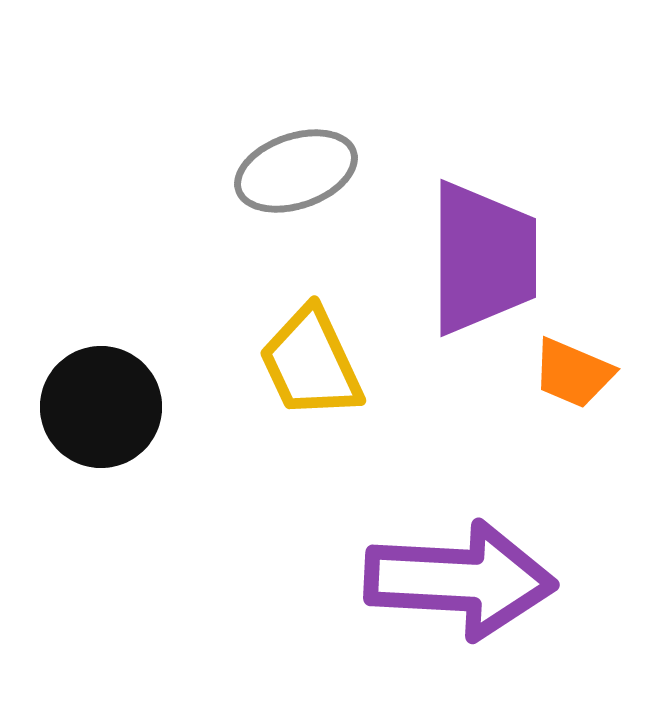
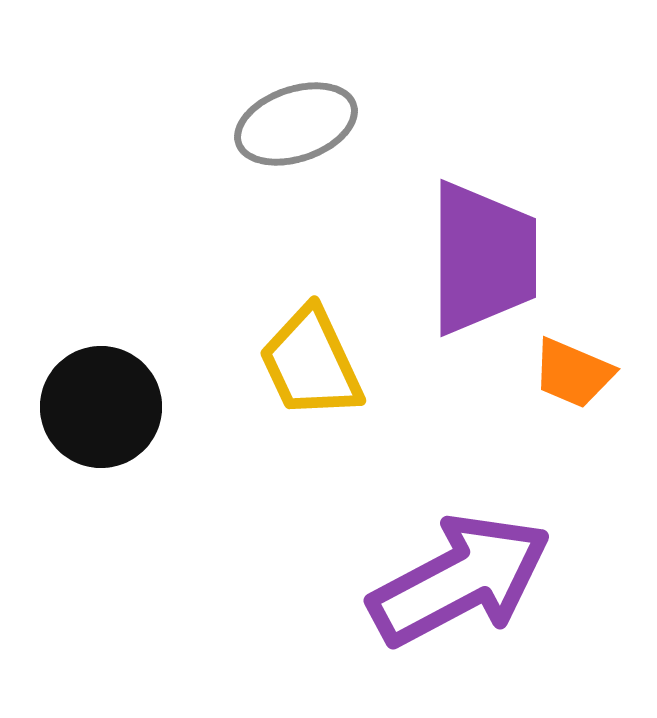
gray ellipse: moved 47 px up
purple arrow: rotated 31 degrees counterclockwise
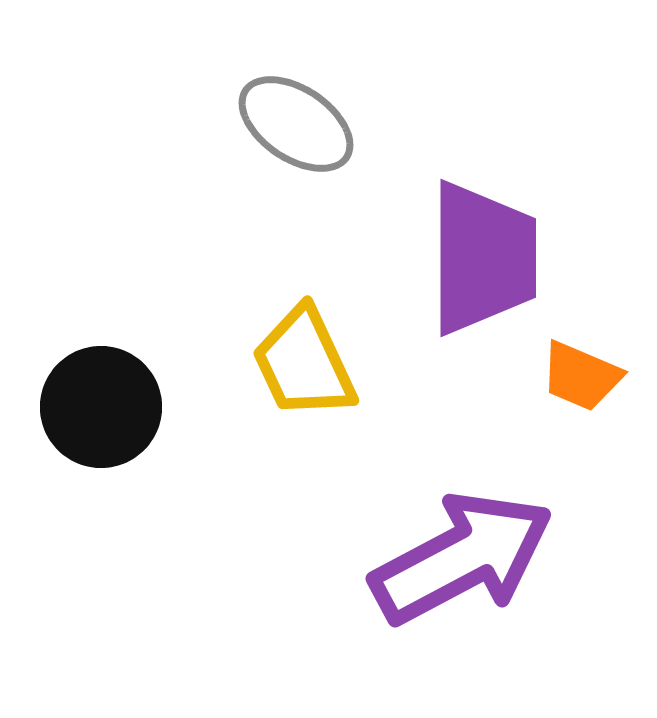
gray ellipse: rotated 53 degrees clockwise
yellow trapezoid: moved 7 px left
orange trapezoid: moved 8 px right, 3 px down
purple arrow: moved 2 px right, 22 px up
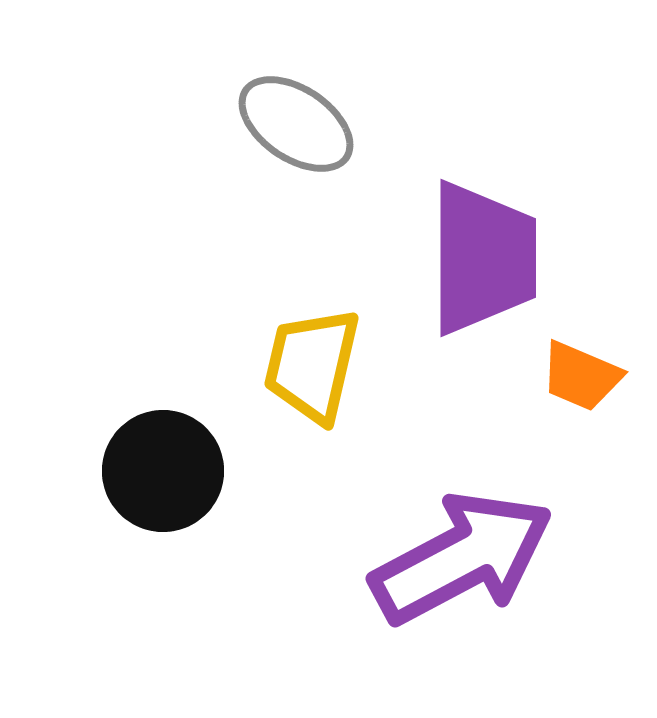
yellow trapezoid: moved 8 px right, 2 px down; rotated 38 degrees clockwise
black circle: moved 62 px right, 64 px down
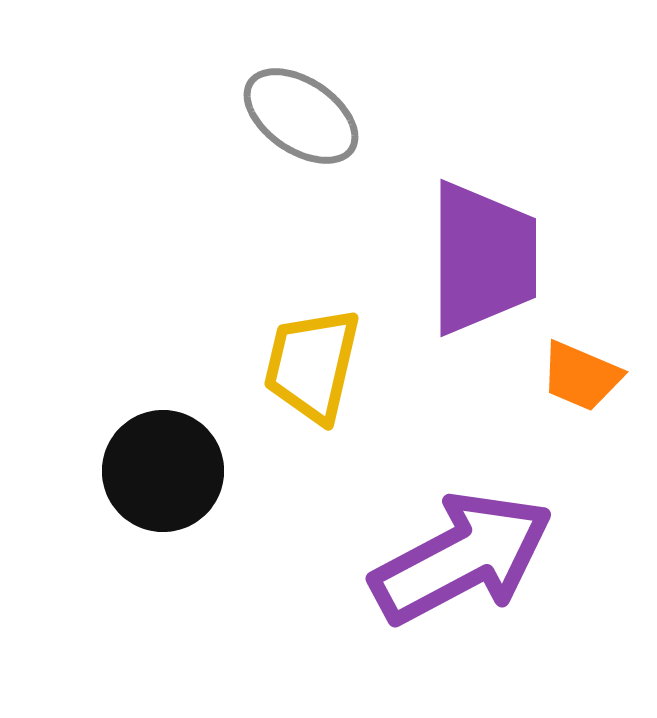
gray ellipse: moved 5 px right, 8 px up
